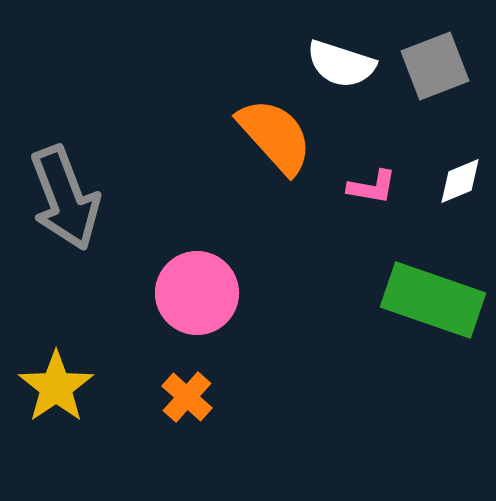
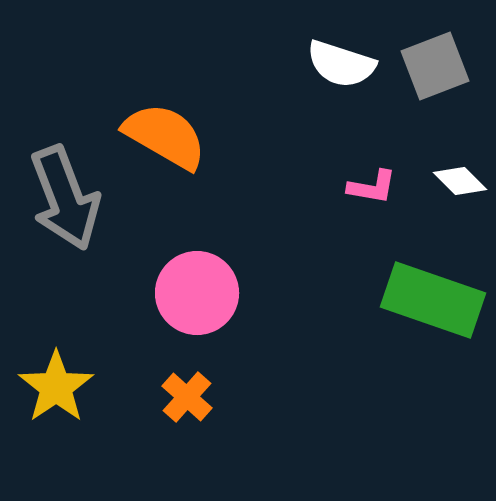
orange semicircle: moved 110 px left; rotated 18 degrees counterclockwise
white diamond: rotated 68 degrees clockwise
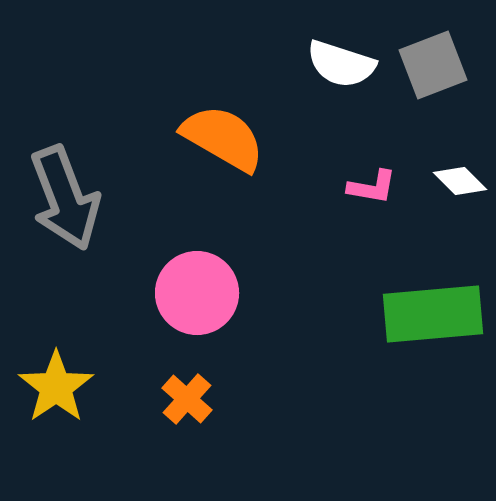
gray square: moved 2 px left, 1 px up
orange semicircle: moved 58 px right, 2 px down
green rectangle: moved 14 px down; rotated 24 degrees counterclockwise
orange cross: moved 2 px down
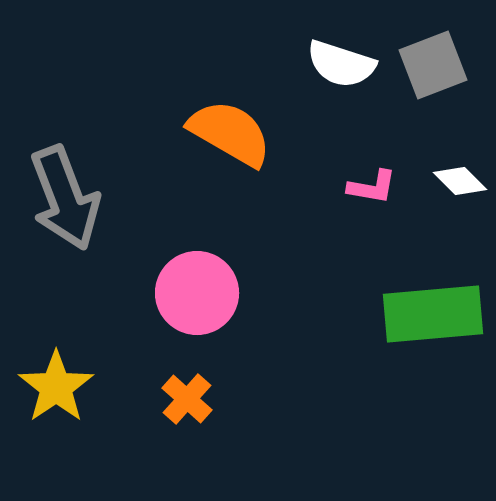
orange semicircle: moved 7 px right, 5 px up
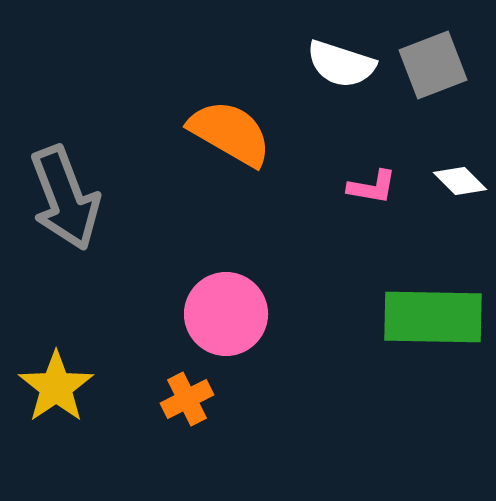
pink circle: moved 29 px right, 21 px down
green rectangle: moved 3 px down; rotated 6 degrees clockwise
orange cross: rotated 21 degrees clockwise
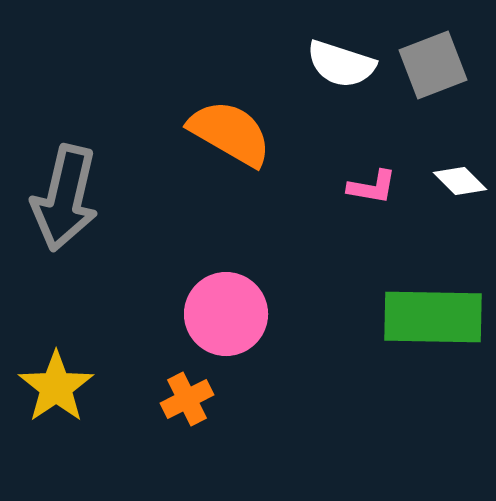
gray arrow: rotated 34 degrees clockwise
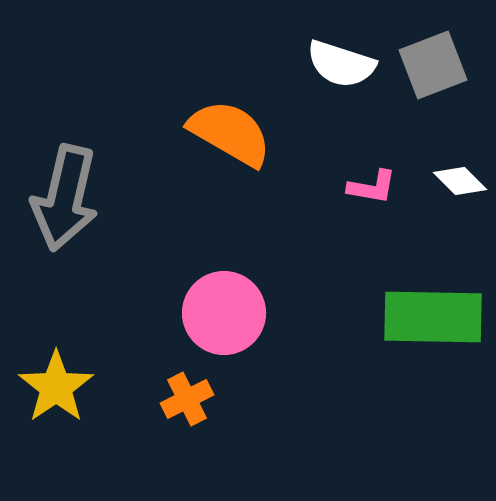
pink circle: moved 2 px left, 1 px up
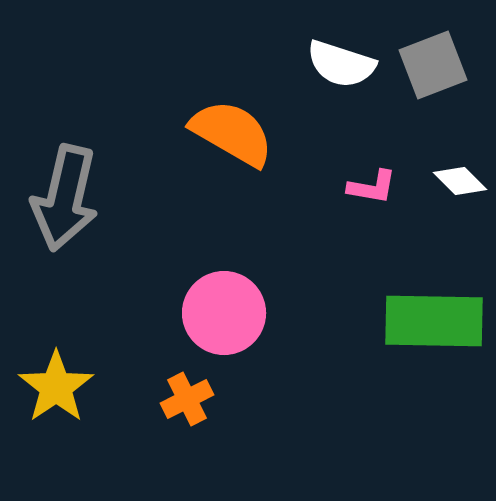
orange semicircle: moved 2 px right
green rectangle: moved 1 px right, 4 px down
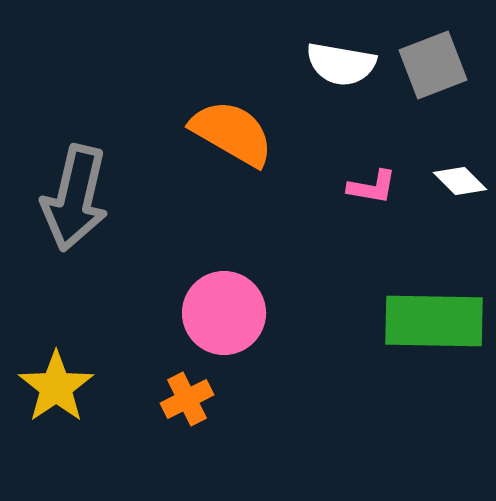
white semicircle: rotated 8 degrees counterclockwise
gray arrow: moved 10 px right
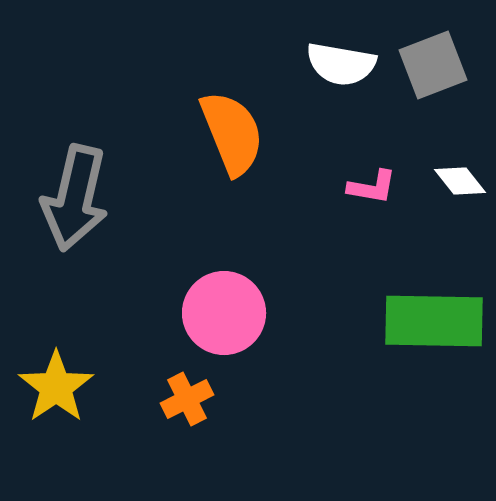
orange semicircle: rotated 38 degrees clockwise
white diamond: rotated 6 degrees clockwise
